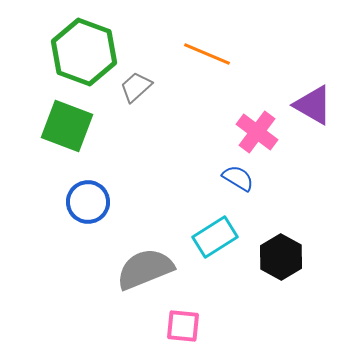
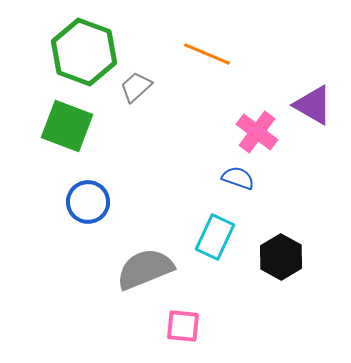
blue semicircle: rotated 12 degrees counterclockwise
cyan rectangle: rotated 33 degrees counterclockwise
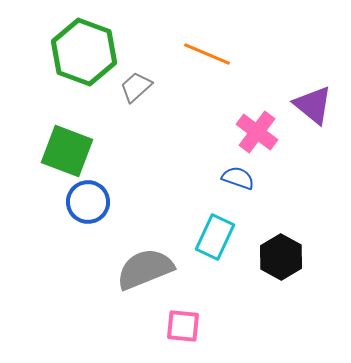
purple triangle: rotated 9 degrees clockwise
green square: moved 25 px down
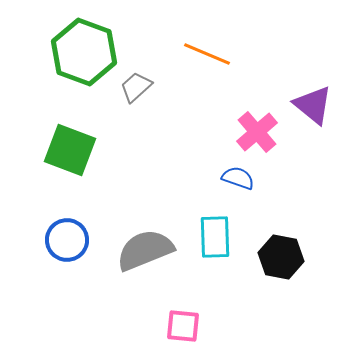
pink cross: rotated 12 degrees clockwise
green square: moved 3 px right, 1 px up
blue circle: moved 21 px left, 38 px down
cyan rectangle: rotated 27 degrees counterclockwise
black hexagon: rotated 18 degrees counterclockwise
gray semicircle: moved 19 px up
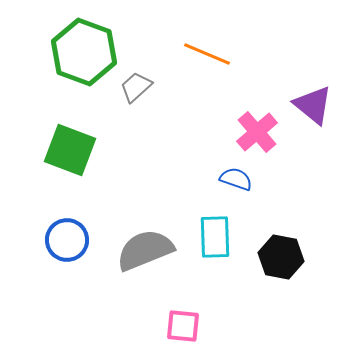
blue semicircle: moved 2 px left, 1 px down
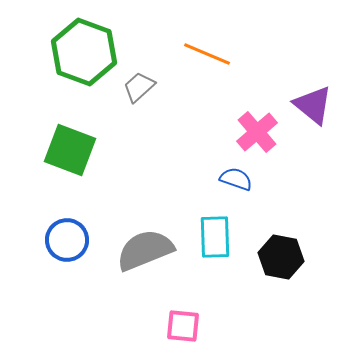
gray trapezoid: moved 3 px right
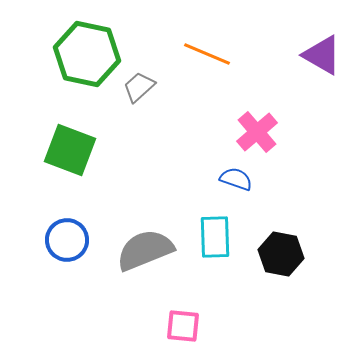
green hexagon: moved 3 px right, 2 px down; rotated 8 degrees counterclockwise
purple triangle: moved 9 px right, 50 px up; rotated 9 degrees counterclockwise
black hexagon: moved 3 px up
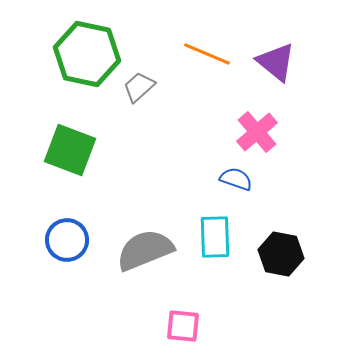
purple triangle: moved 46 px left, 7 px down; rotated 9 degrees clockwise
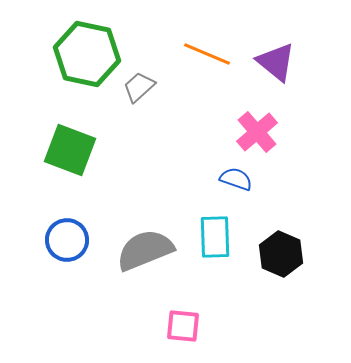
black hexagon: rotated 12 degrees clockwise
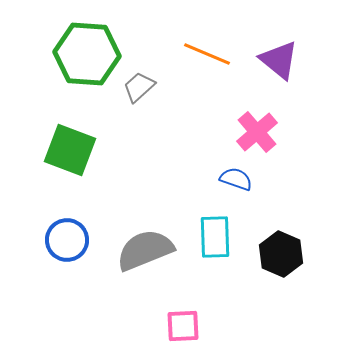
green hexagon: rotated 8 degrees counterclockwise
purple triangle: moved 3 px right, 2 px up
pink square: rotated 9 degrees counterclockwise
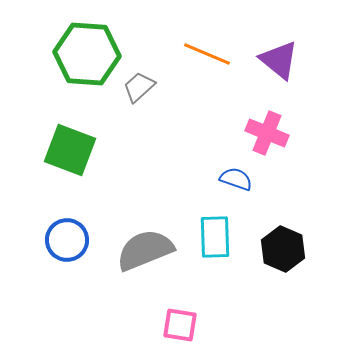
pink cross: moved 10 px right, 1 px down; rotated 27 degrees counterclockwise
black hexagon: moved 2 px right, 5 px up
pink square: moved 3 px left, 1 px up; rotated 12 degrees clockwise
